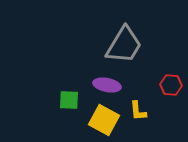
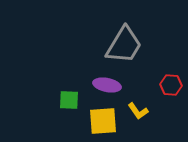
yellow L-shape: rotated 30 degrees counterclockwise
yellow square: moved 1 px left, 1 px down; rotated 32 degrees counterclockwise
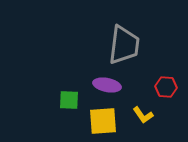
gray trapezoid: rotated 24 degrees counterclockwise
red hexagon: moved 5 px left, 2 px down
yellow L-shape: moved 5 px right, 4 px down
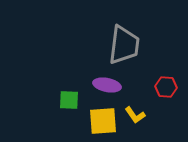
yellow L-shape: moved 8 px left
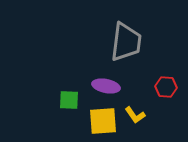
gray trapezoid: moved 2 px right, 3 px up
purple ellipse: moved 1 px left, 1 px down
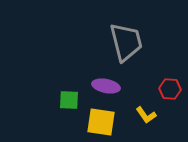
gray trapezoid: rotated 21 degrees counterclockwise
red hexagon: moved 4 px right, 2 px down
yellow L-shape: moved 11 px right
yellow square: moved 2 px left, 1 px down; rotated 12 degrees clockwise
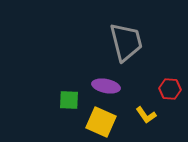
yellow square: rotated 16 degrees clockwise
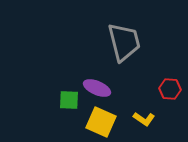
gray trapezoid: moved 2 px left
purple ellipse: moved 9 px left, 2 px down; rotated 12 degrees clockwise
yellow L-shape: moved 2 px left, 4 px down; rotated 20 degrees counterclockwise
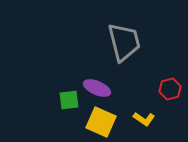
red hexagon: rotated 20 degrees counterclockwise
green square: rotated 10 degrees counterclockwise
